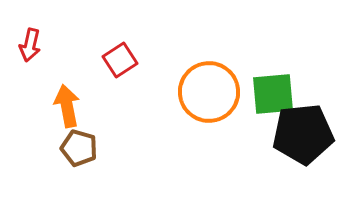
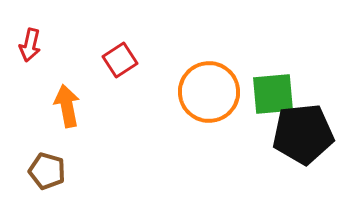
brown pentagon: moved 32 px left, 23 px down
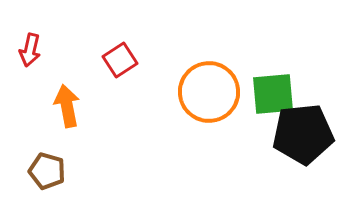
red arrow: moved 5 px down
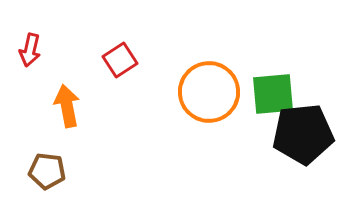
brown pentagon: rotated 9 degrees counterclockwise
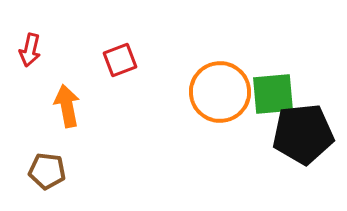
red square: rotated 12 degrees clockwise
orange circle: moved 11 px right
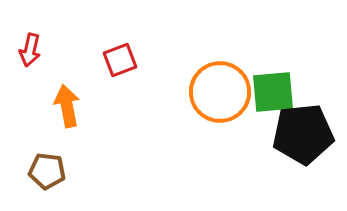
green square: moved 2 px up
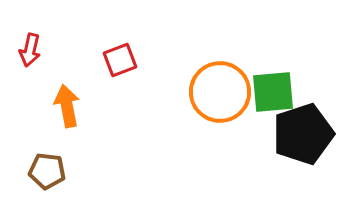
black pentagon: rotated 12 degrees counterclockwise
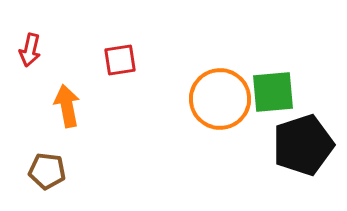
red square: rotated 12 degrees clockwise
orange circle: moved 7 px down
black pentagon: moved 11 px down
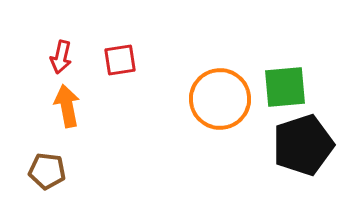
red arrow: moved 31 px right, 7 px down
green square: moved 12 px right, 5 px up
